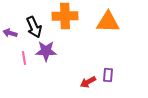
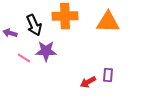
black arrow: moved 2 px up
pink line: rotated 48 degrees counterclockwise
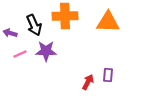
pink line: moved 4 px left, 4 px up; rotated 56 degrees counterclockwise
red arrow: rotated 147 degrees clockwise
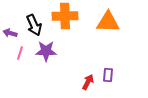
pink line: moved 1 px up; rotated 48 degrees counterclockwise
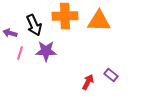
orange triangle: moved 9 px left, 1 px up
purple rectangle: moved 3 px right; rotated 56 degrees counterclockwise
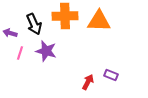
black arrow: moved 1 px up
purple star: rotated 15 degrees clockwise
purple rectangle: rotated 16 degrees counterclockwise
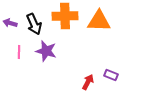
purple arrow: moved 10 px up
pink line: moved 1 px left, 1 px up; rotated 16 degrees counterclockwise
